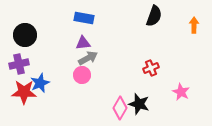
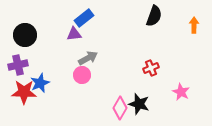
blue rectangle: rotated 48 degrees counterclockwise
purple triangle: moved 9 px left, 9 px up
purple cross: moved 1 px left, 1 px down
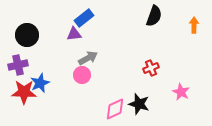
black circle: moved 2 px right
pink diamond: moved 5 px left, 1 px down; rotated 35 degrees clockwise
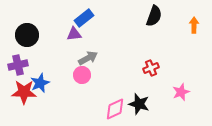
pink star: rotated 24 degrees clockwise
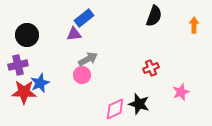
gray arrow: moved 1 px down
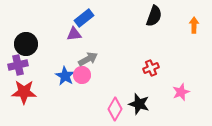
black circle: moved 1 px left, 9 px down
blue star: moved 25 px right, 7 px up; rotated 18 degrees counterclockwise
pink diamond: rotated 35 degrees counterclockwise
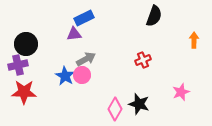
blue rectangle: rotated 12 degrees clockwise
orange arrow: moved 15 px down
gray arrow: moved 2 px left
red cross: moved 8 px left, 8 px up
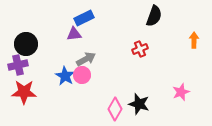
red cross: moved 3 px left, 11 px up
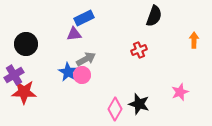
red cross: moved 1 px left, 1 px down
purple cross: moved 4 px left, 10 px down; rotated 18 degrees counterclockwise
blue star: moved 3 px right, 4 px up
pink star: moved 1 px left
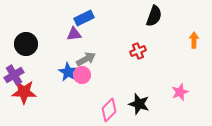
red cross: moved 1 px left, 1 px down
pink diamond: moved 6 px left, 1 px down; rotated 15 degrees clockwise
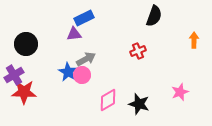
pink diamond: moved 1 px left, 10 px up; rotated 15 degrees clockwise
